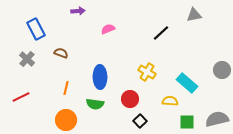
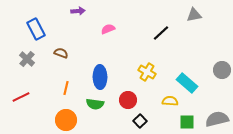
red circle: moved 2 px left, 1 px down
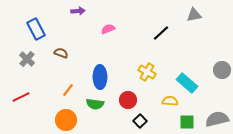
orange line: moved 2 px right, 2 px down; rotated 24 degrees clockwise
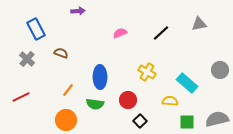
gray triangle: moved 5 px right, 9 px down
pink semicircle: moved 12 px right, 4 px down
gray circle: moved 2 px left
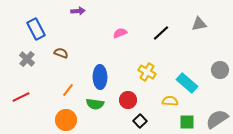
gray semicircle: rotated 20 degrees counterclockwise
